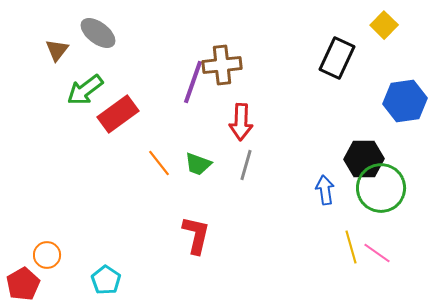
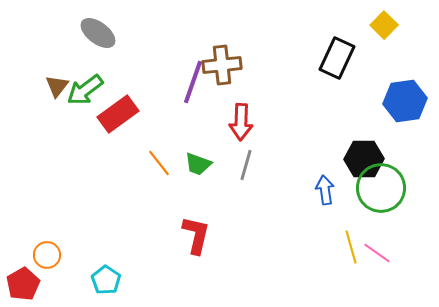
brown triangle: moved 36 px down
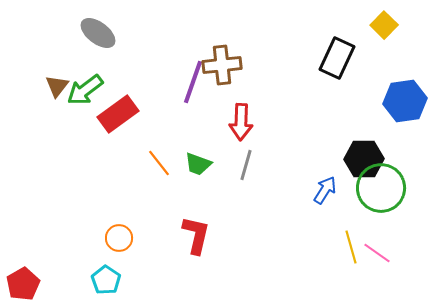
blue arrow: rotated 40 degrees clockwise
orange circle: moved 72 px right, 17 px up
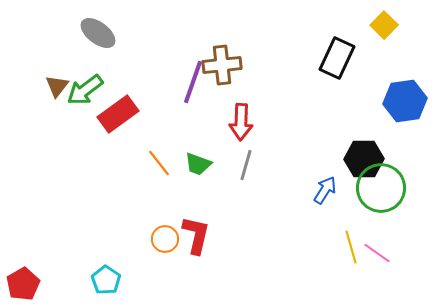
orange circle: moved 46 px right, 1 px down
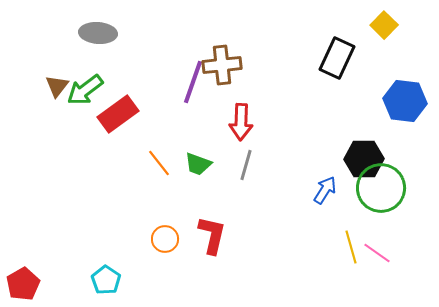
gray ellipse: rotated 33 degrees counterclockwise
blue hexagon: rotated 15 degrees clockwise
red L-shape: moved 16 px right
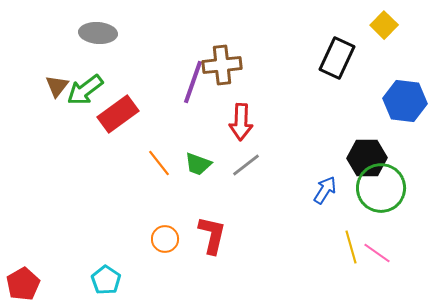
black hexagon: moved 3 px right, 1 px up
gray line: rotated 36 degrees clockwise
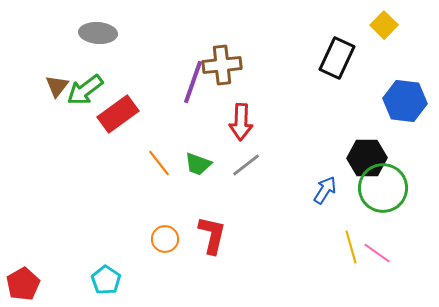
green circle: moved 2 px right
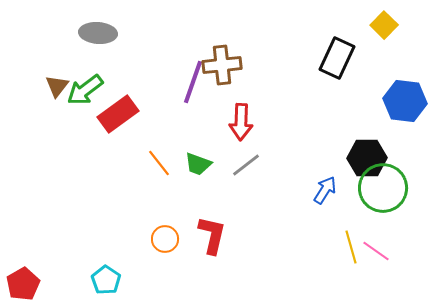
pink line: moved 1 px left, 2 px up
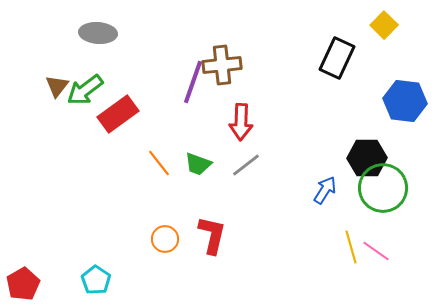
cyan pentagon: moved 10 px left
